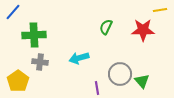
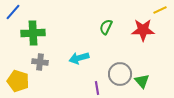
yellow line: rotated 16 degrees counterclockwise
green cross: moved 1 px left, 2 px up
yellow pentagon: rotated 20 degrees counterclockwise
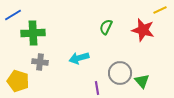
blue line: moved 3 px down; rotated 18 degrees clockwise
red star: rotated 15 degrees clockwise
gray circle: moved 1 px up
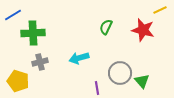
gray cross: rotated 21 degrees counterclockwise
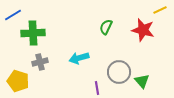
gray circle: moved 1 px left, 1 px up
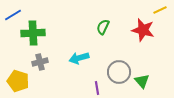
green semicircle: moved 3 px left
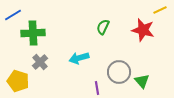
gray cross: rotated 28 degrees counterclockwise
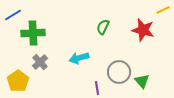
yellow line: moved 3 px right
yellow pentagon: rotated 20 degrees clockwise
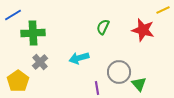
green triangle: moved 3 px left, 3 px down
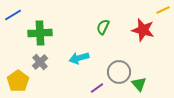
green cross: moved 7 px right
purple line: rotated 64 degrees clockwise
